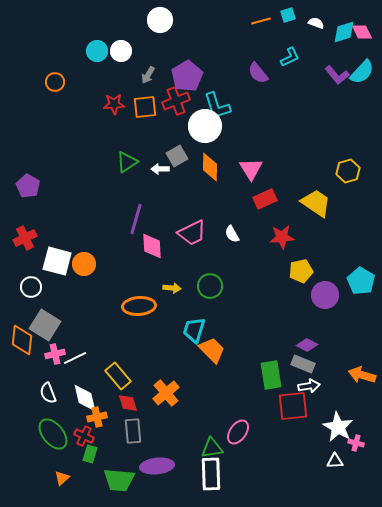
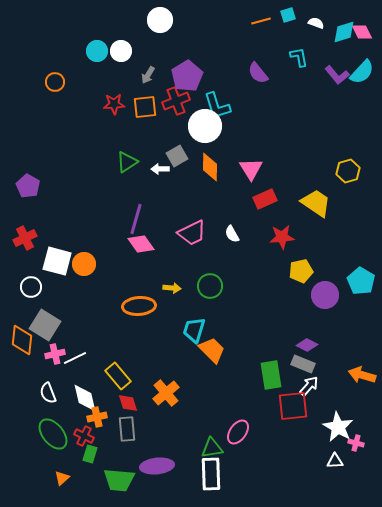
cyan L-shape at (290, 57): moved 9 px right; rotated 75 degrees counterclockwise
pink diamond at (152, 246): moved 11 px left, 2 px up; rotated 32 degrees counterclockwise
white arrow at (309, 386): rotated 40 degrees counterclockwise
gray rectangle at (133, 431): moved 6 px left, 2 px up
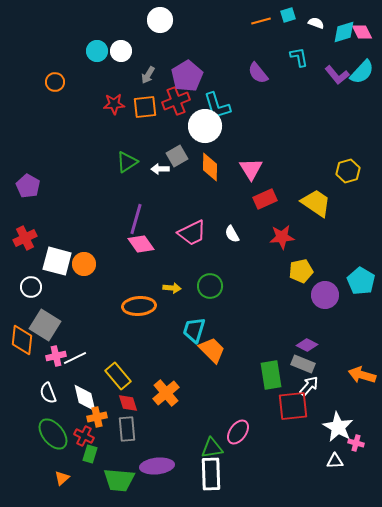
pink cross at (55, 354): moved 1 px right, 2 px down
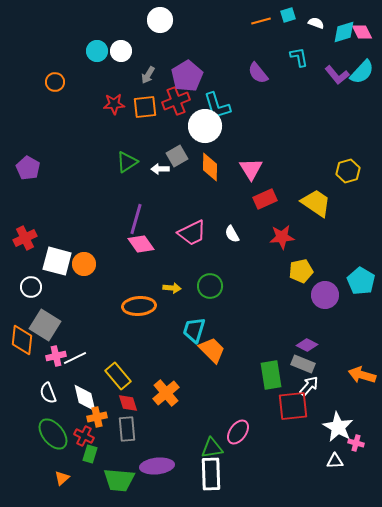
purple pentagon at (28, 186): moved 18 px up
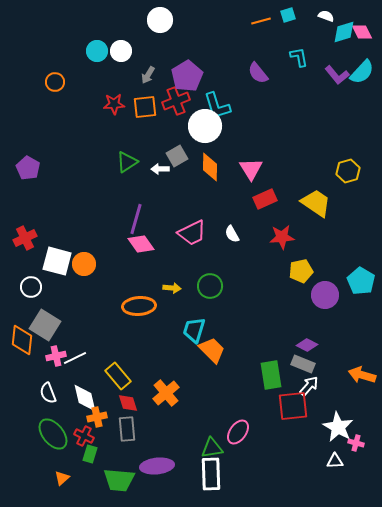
white semicircle at (316, 23): moved 10 px right, 7 px up
